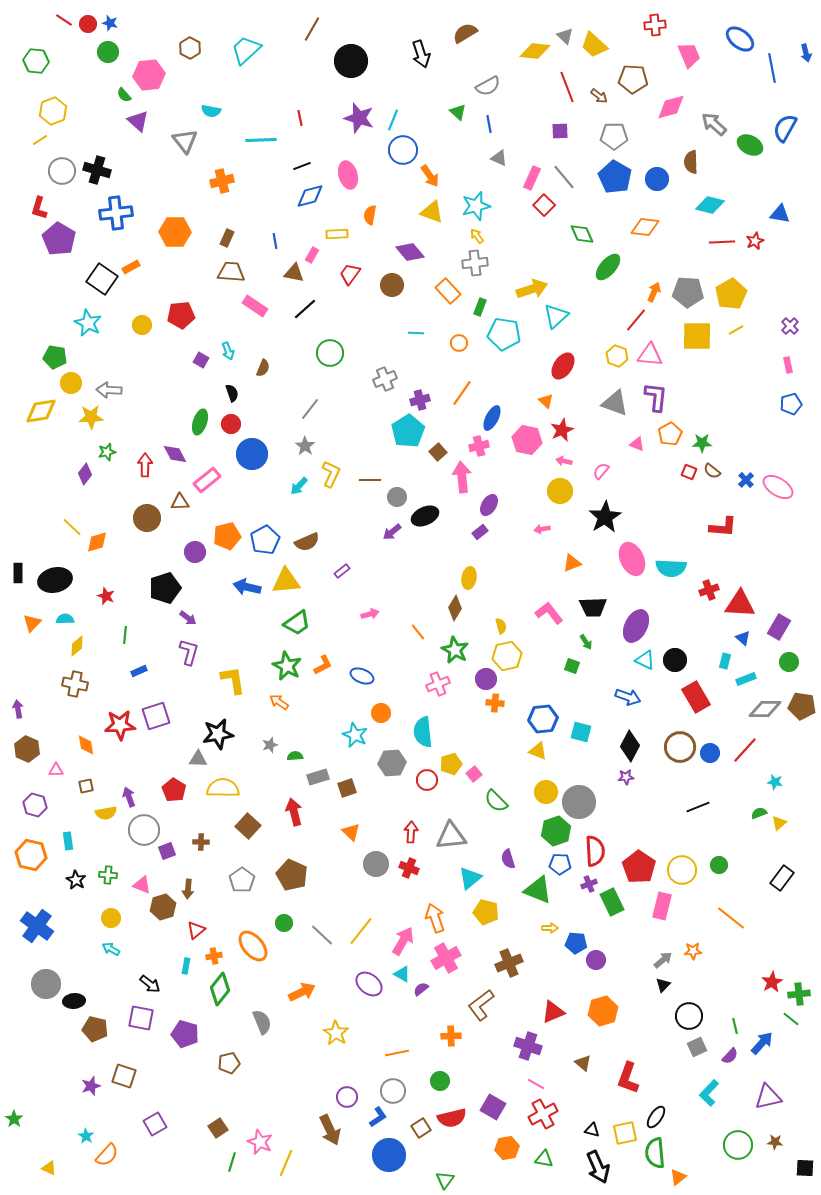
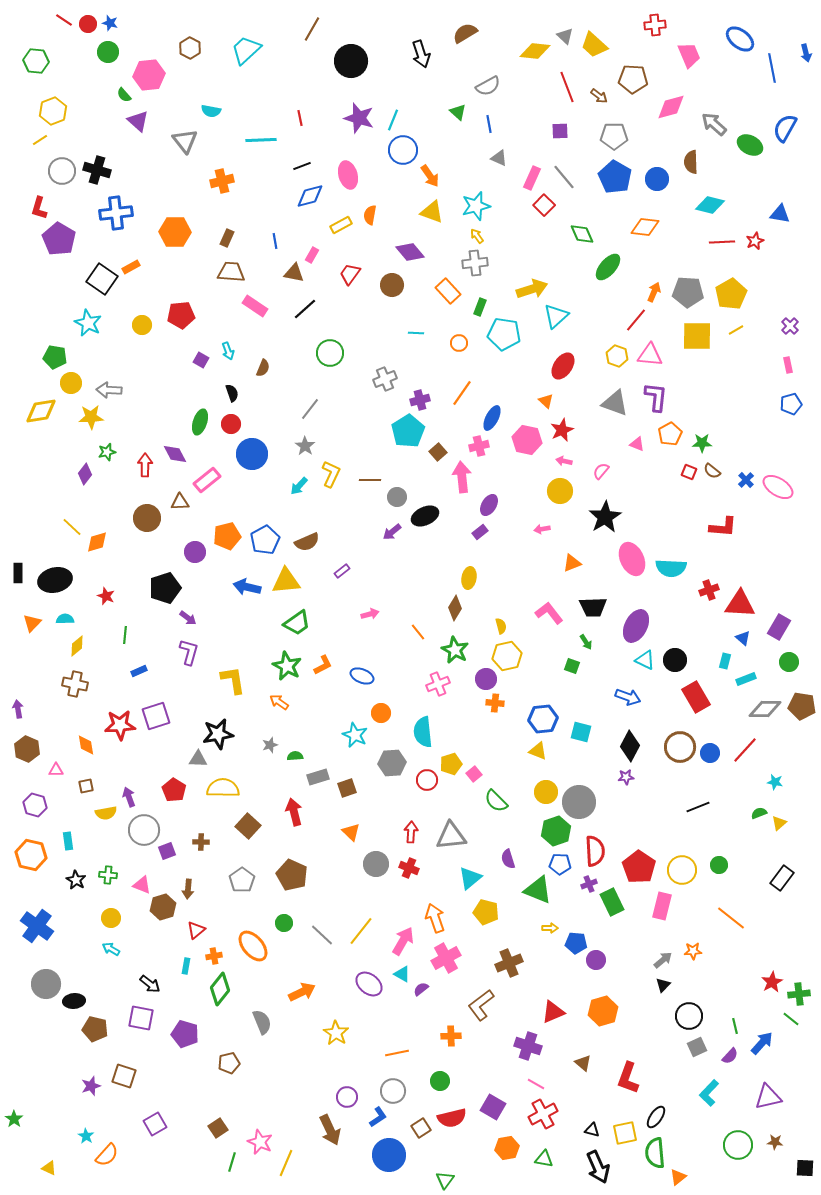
yellow rectangle at (337, 234): moved 4 px right, 9 px up; rotated 25 degrees counterclockwise
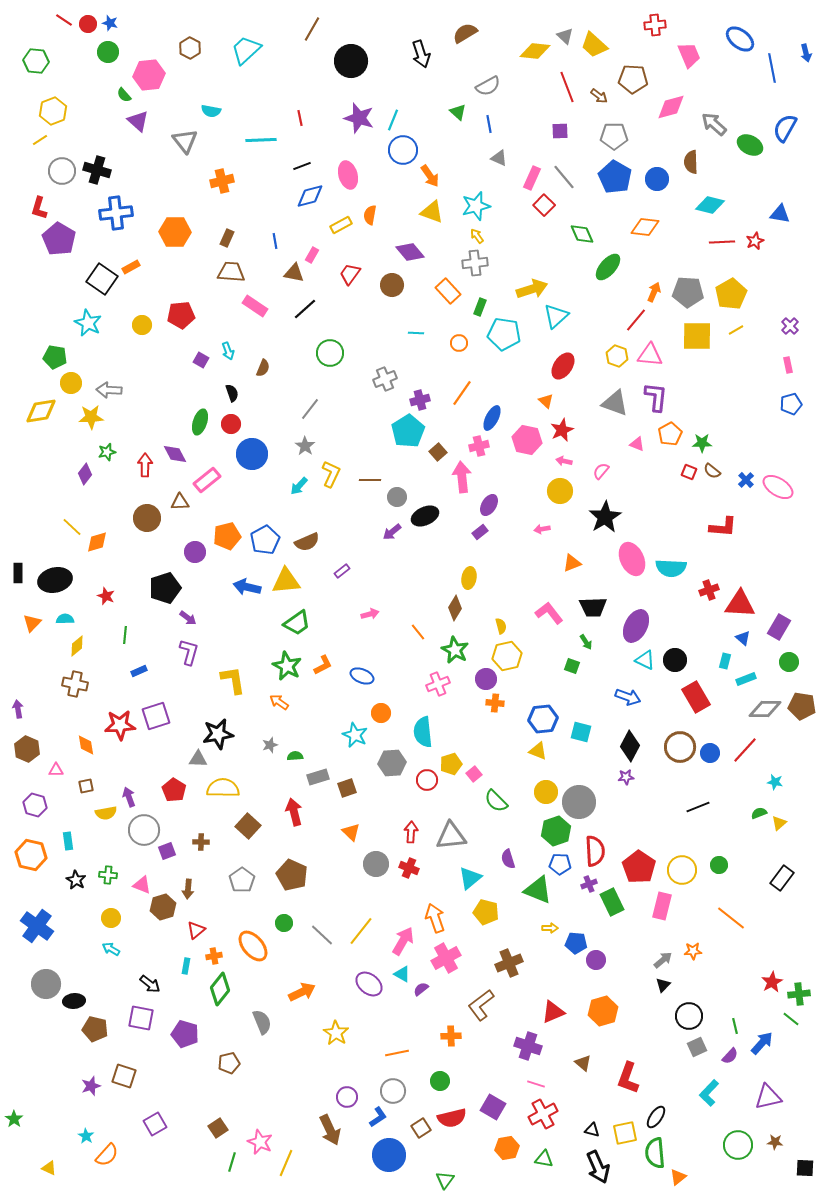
pink line at (536, 1084): rotated 12 degrees counterclockwise
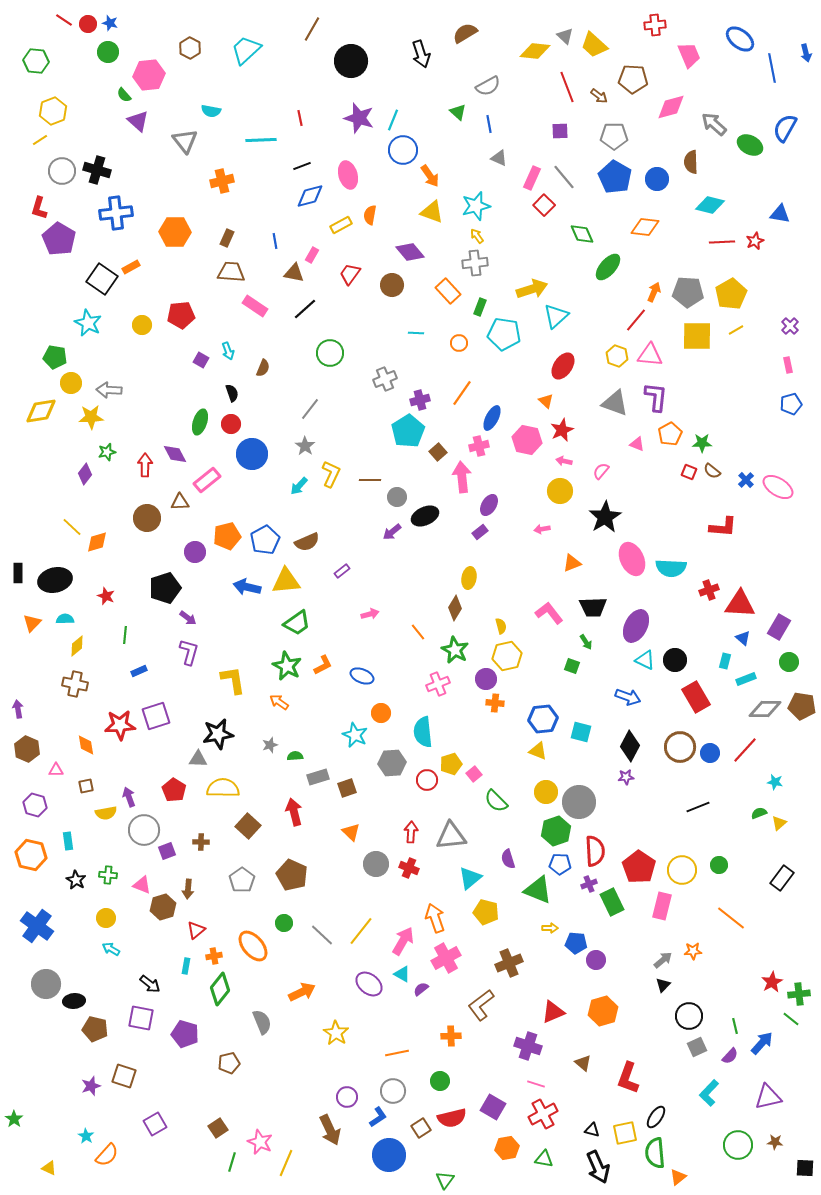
yellow circle at (111, 918): moved 5 px left
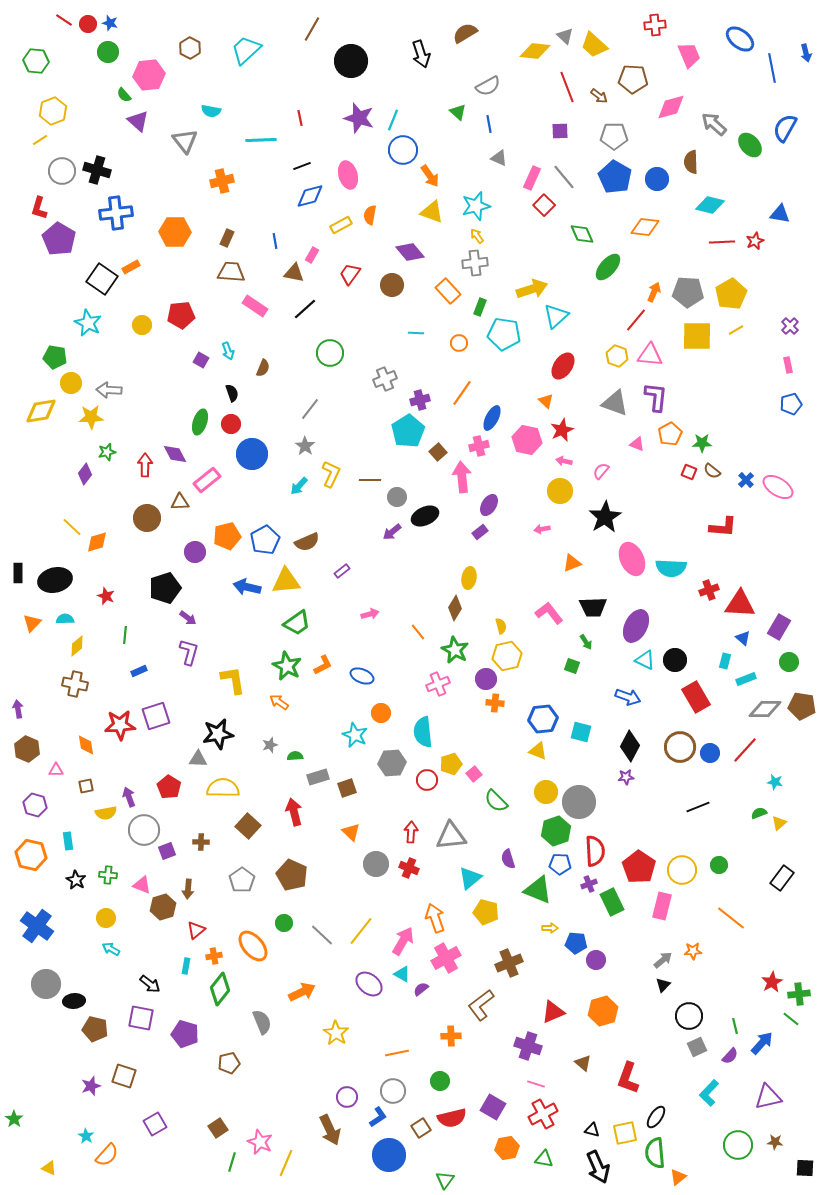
green ellipse at (750, 145): rotated 20 degrees clockwise
red pentagon at (174, 790): moved 5 px left, 3 px up
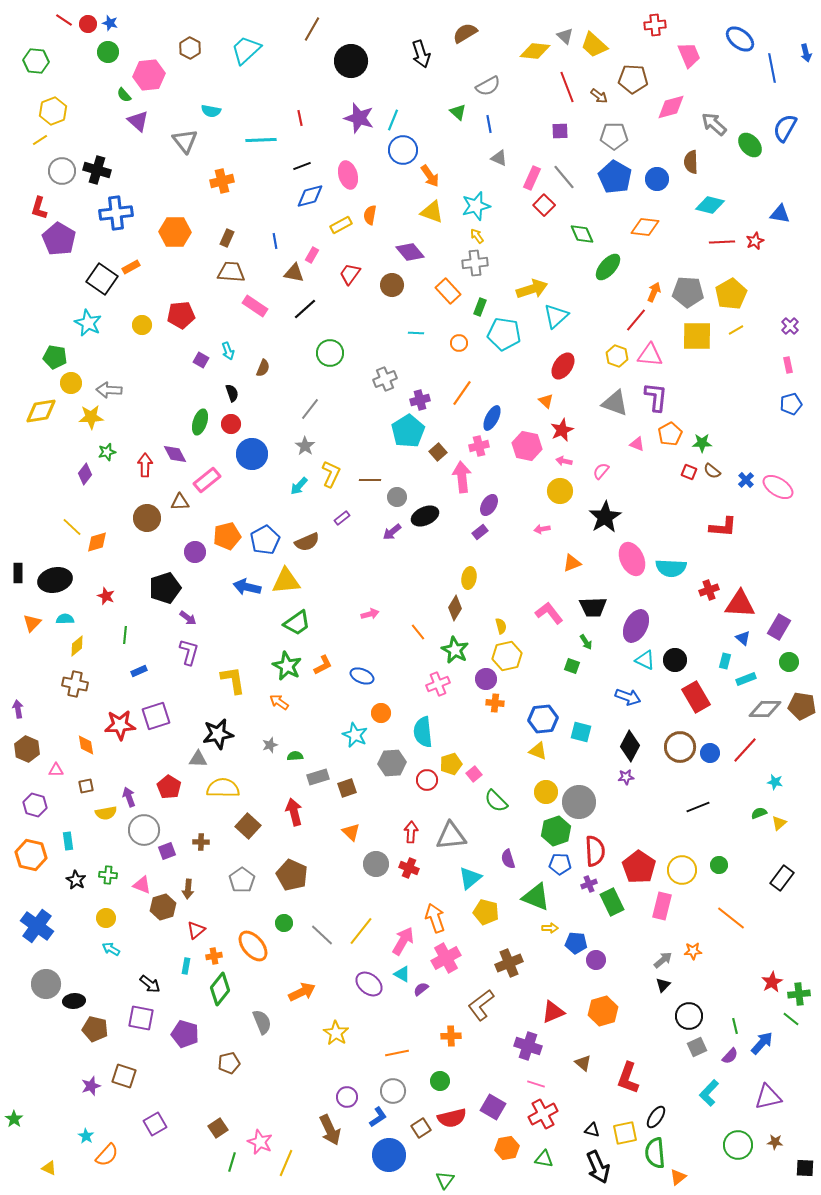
pink hexagon at (527, 440): moved 6 px down
purple rectangle at (342, 571): moved 53 px up
green triangle at (538, 890): moved 2 px left, 7 px down
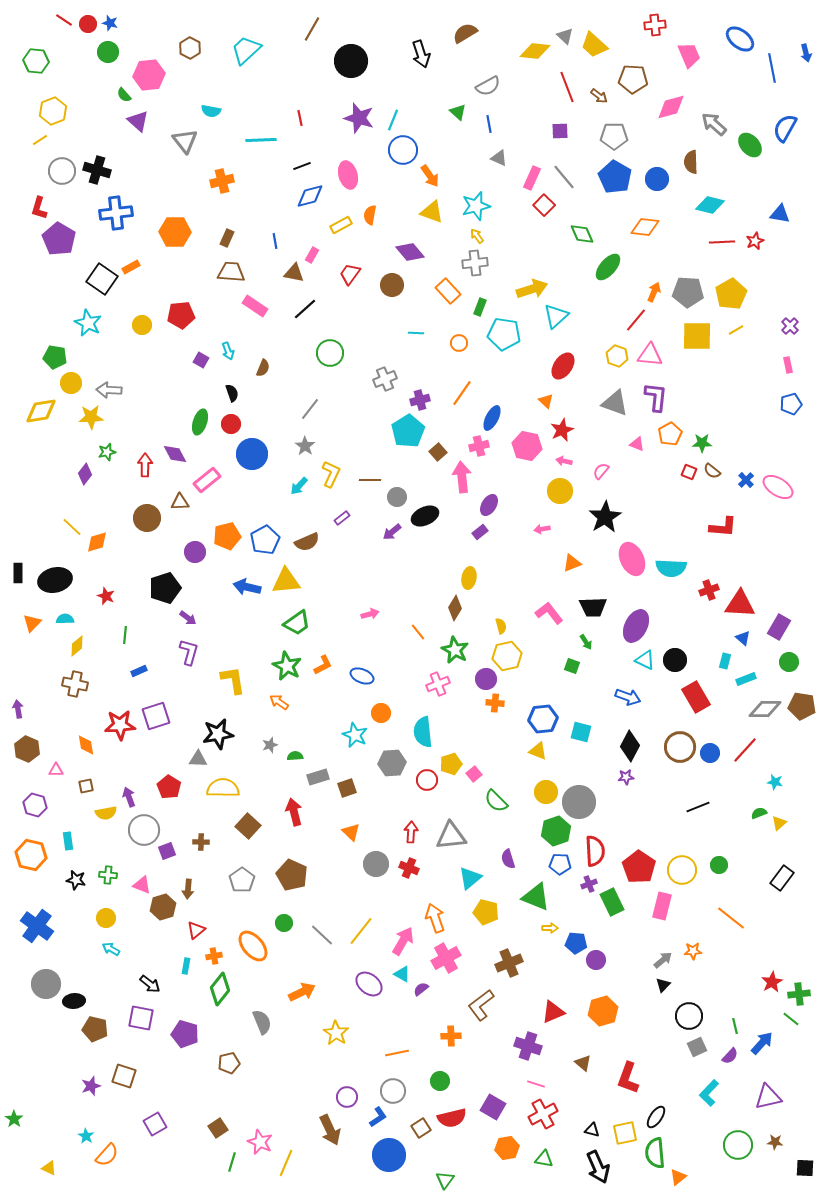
black star at (76, 880): rotated 18 degrees counterclockwise
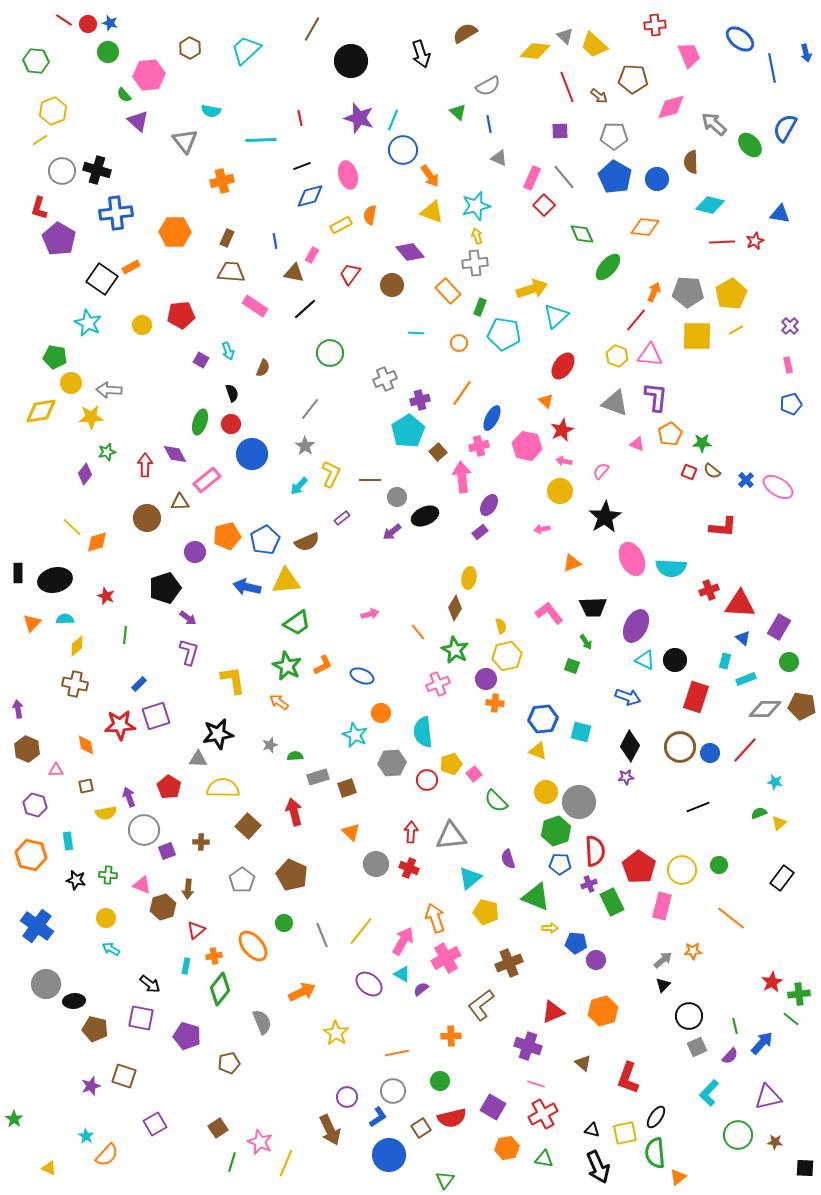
yellow arrow at (477, 236): rotated 21 degrees clockwise
blue rectangle at (139, 671): moved 13 px down; rotated 21 degrees counterclockwise
red rectangle at (696, 697): rotated 48 degrees clockwise
gray line at (322, 935): rotated 25 degrees clockwise
purple pentagon at (185, 1034): moved 2 px right, 2 px down
green circle at (738, 1145): moved 10 px up
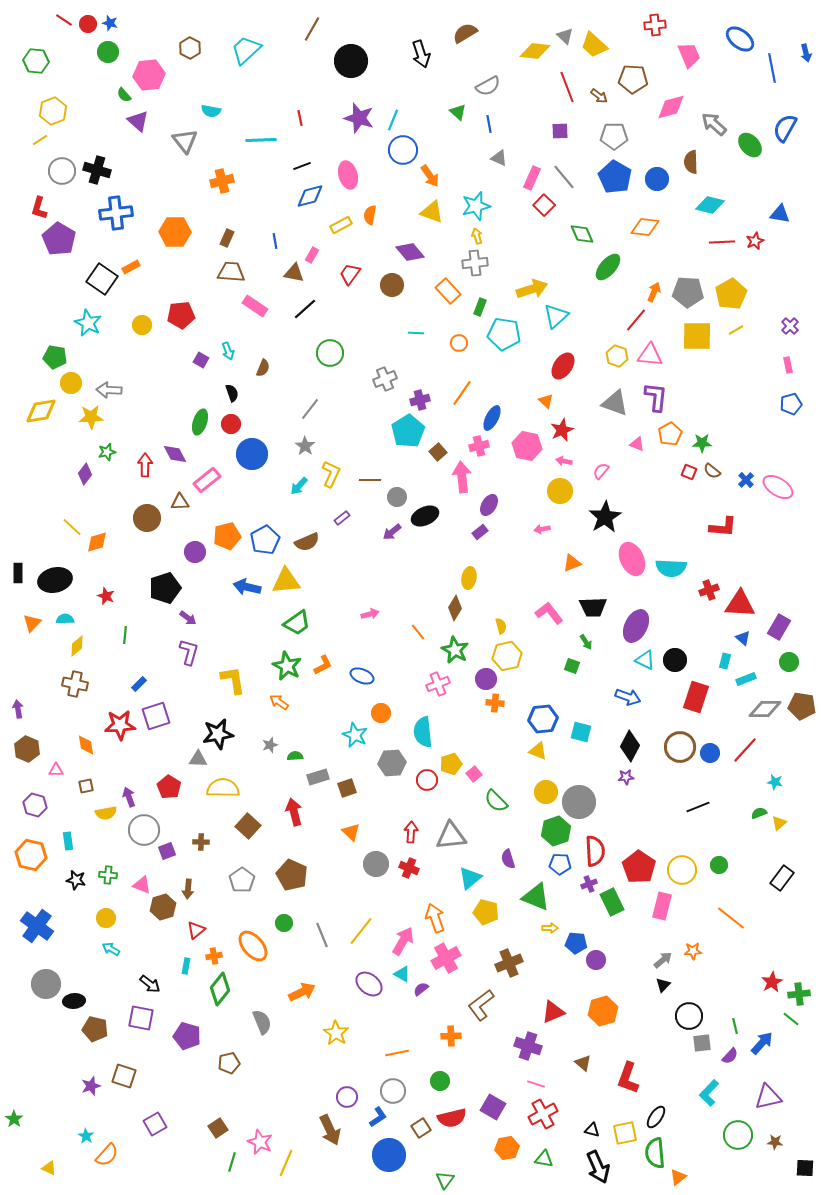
gray square at (697, 1047): moved 5 px right, 4 px up; rotated 18 degrees clockwise
